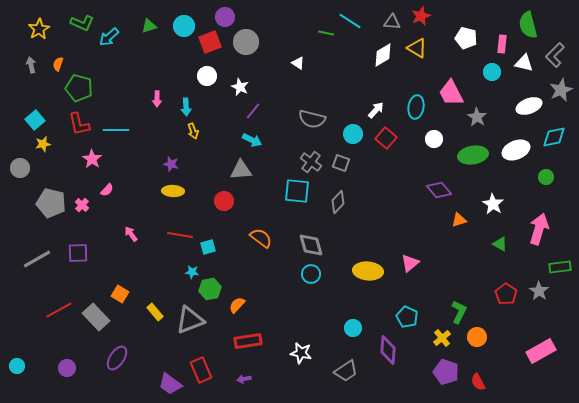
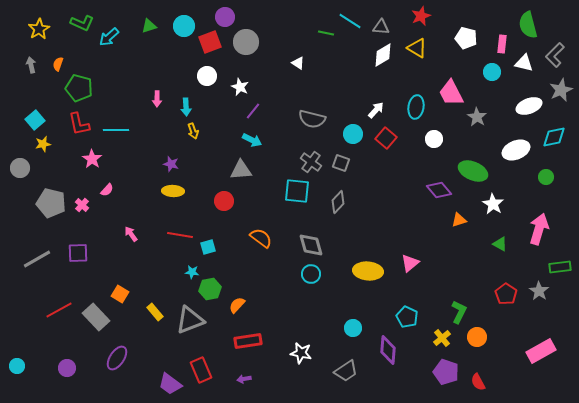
gray triangle at (392, 22): moved 11 px left, 5 px down
green ellipse at (473, 155): moved 16 px down; rotated 32 degrees clockwise
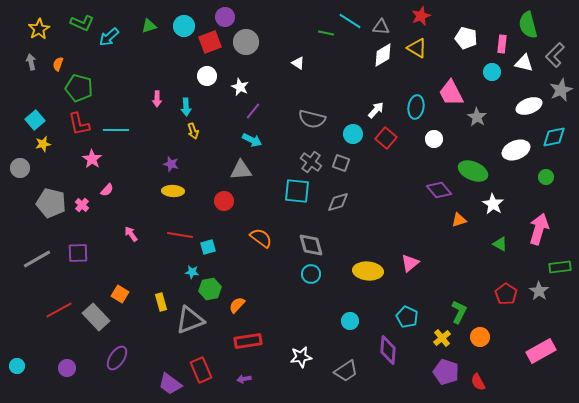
gray arrow at (31, 65): moved 3 px up
gray diamond at (338, 202): rotated 30 degrees clockwise
yellow rectangle at (155, 312): moved 6 px right, 10 px up; rotated 24 degrees clockwise
cyan circle at (353, 328): moved 3 px left, 7 px up
orange circle at (477, 337): moved 3 px right
white star at (301, 353): moved 4 px down; rotated 20 degrees counterclockwise
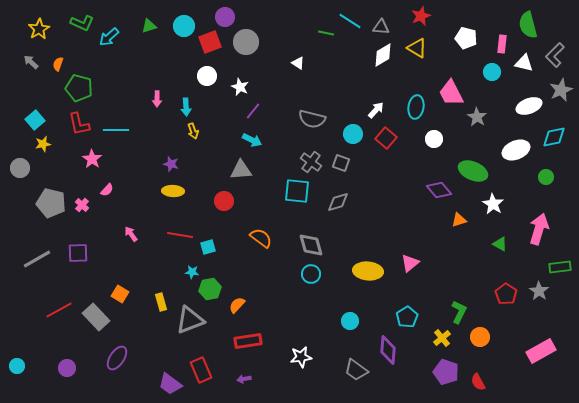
gray arrow at (31, 62): rotated 35 degrees counterclockwise
cyan pentagon at (407, 317): rotated 15 degrees clockwise
gray trapezoid at (346, 371): moved 10 px right, 1 px up; rotated 70 degrees clockwise
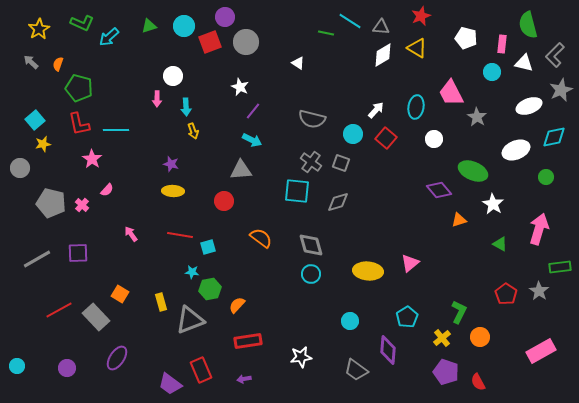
white circle at (207, 76): moved 34 px left
